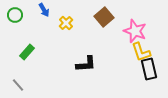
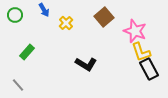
black L-shape: rotated 35 degrees clockwise
black rectangle: rotated 15 degrees counterclockwise
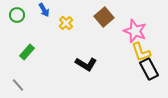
green circle: moved 2 px right
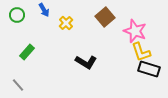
brown square: moved 1 px right
black L-shape: moved 2 px up
black rectangle: rotated 45 degrees counterclockwise
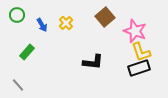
blue arrow: moved 2 px left, 15 px down
black L-shape: moved 7 px right; rotated 25 degrees counterclockwise
black rectangle: moved 10 px left, 1 px up; rotated 35 degrees counterclockwise
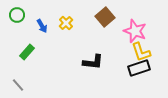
blue arrow: moved 1 px down
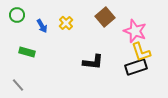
green rectangle: rotated 63 degrees clockwise
black rectangle: moved 3 px left, 1 px up
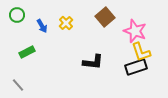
green rectangle: rotated 42 degrees counterclockwise
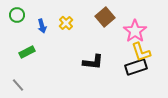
blue arrow: rotated 16 degrees clockwise
pink star: rotated 15 degrees clockwise
